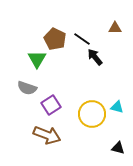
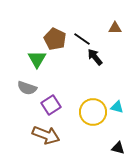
yellow circle: moved 1 px right, 2 px up
brown arrow: moved 1 px left
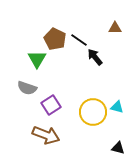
black line: moved 3 px left, 1 px down
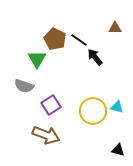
gray semicircle: moved 3 px left, 2 px up
yellow circle: moved 1 px up
black triangle: moved 2 px down
